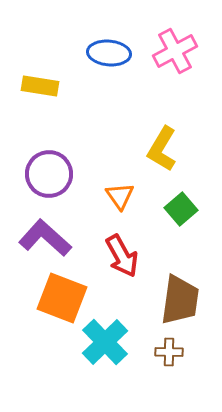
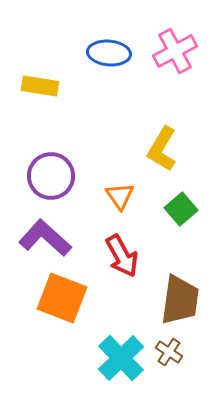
purple circle: moved 2 px right, 2 px down
cyan cross: moved 16 px right, 16 px down
brown cross: rotated 32 degrees clockwise
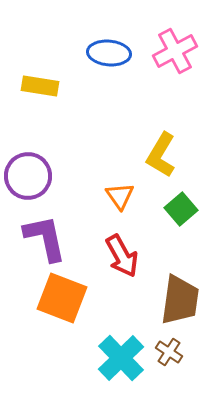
yellow L-shape: moved 1 px left, 6 px down
purple circle: moved 23 px left
purple L-shape: rotated 36 degrees clockwise
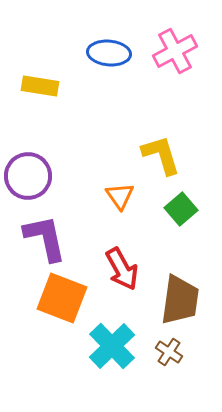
yellow L-shape: rotated 132 degrees clockwise
red arrow: moved 13 px down
cyan cross: moved 9 px left, 12 px up
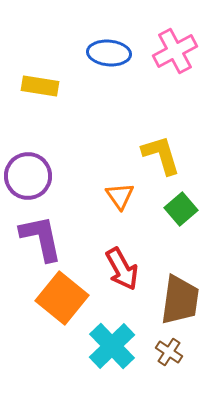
purple L-shape: moved 4 px left
orange square: rotated 18 degrees clockwise
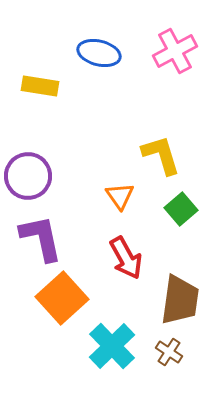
blue ellipse: moved 10 px left; rotated 9 degrees clockwise
red arrow: moved 4 px right, 11 px up
orange square: rotated 9 degrees clockwise
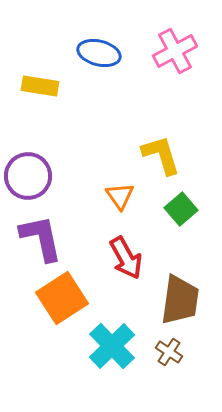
orange square: rotated 9 degrees clockwise
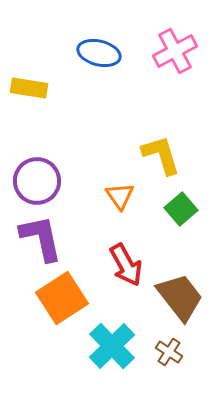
yellow rectangle: moved 11 px left, 2 px down
purple circle: moved 9 px right, 5 px down
red arrow: moved 7 px down
brown trapezoid: moved 3 px up; rotated 46 degrees counterclockwise
